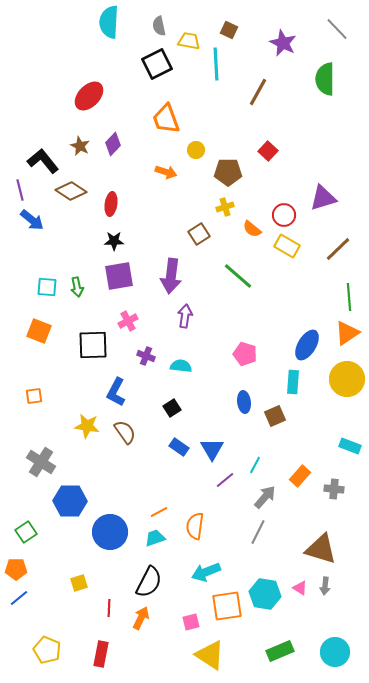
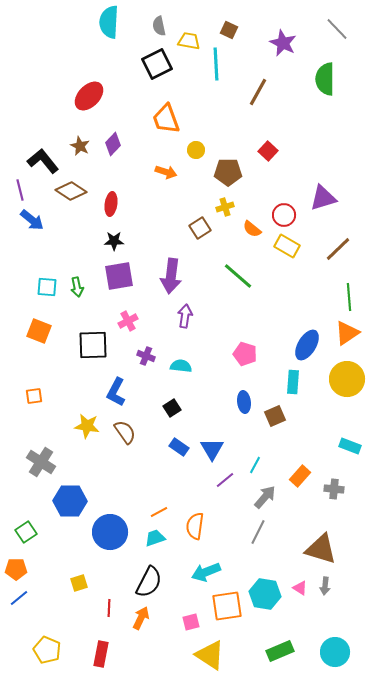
brown square at (199, 234): moved 1 px right, 6 px up
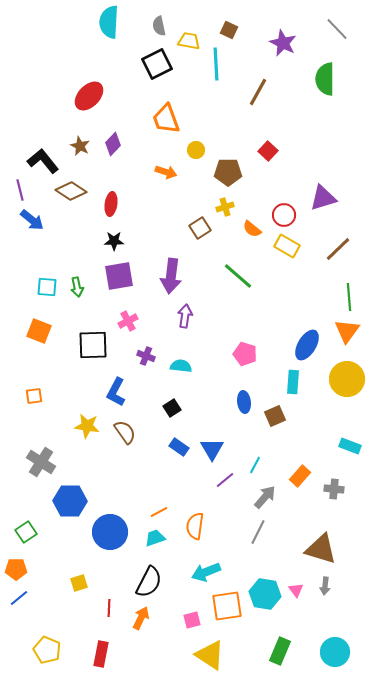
orange triangle at (347, 333): moved 2 px up; rotated 20 degrees counterclockwise
pink triangle at (300, 588): moved 4 px left, 2 px down; rotated 21 degrees clockwise
pink square at (191, 622): moved 1 px right, 2 px up
green rectangle at (280, 651): rotated 44 degrees counterclockwise
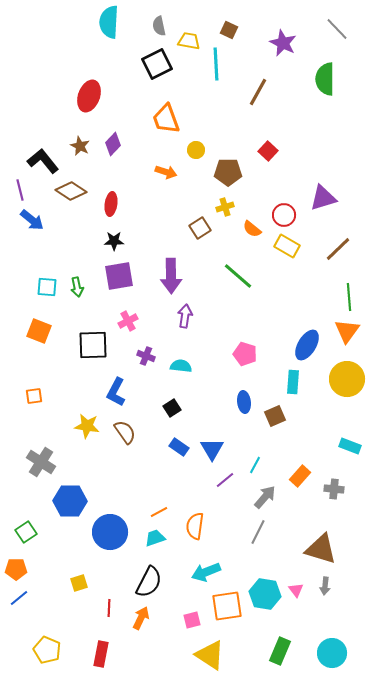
red ellipse at (89, 96): rotated 24 degrees counterclockwise
purple arrow at (171, 276): rotated 8 degrees counterclockwise
cyan circle at (335, 652): moved 3 px left, 1 px down
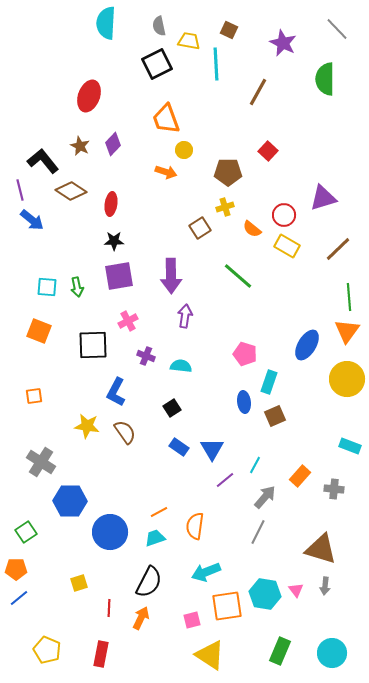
cyan semicircle at (109, 22): moved 3 px left, 1 px down
yellow circle at (196, 150): moved 12 px left
cyan rectangle at (293, 382): moved 24 px left; rotated 15 degrees clockwise
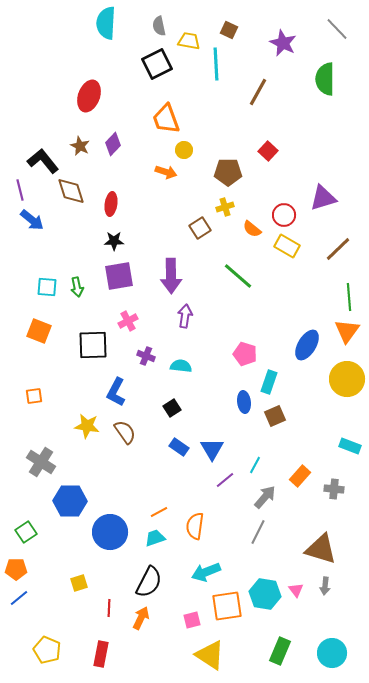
brown diamond at (71, 191): rotated 40 degrees clockwise
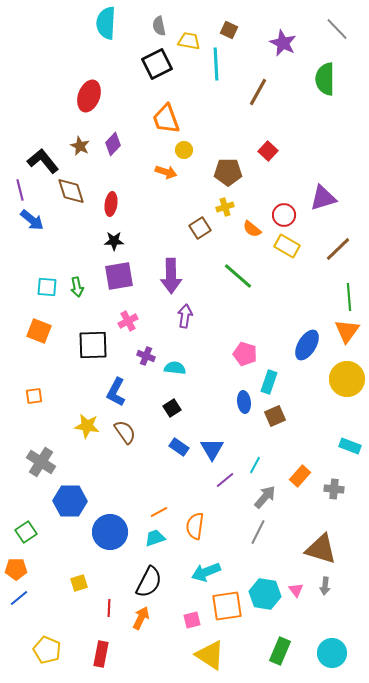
cyan semicircle at (181, 366): moved 6 px left, 2 px down
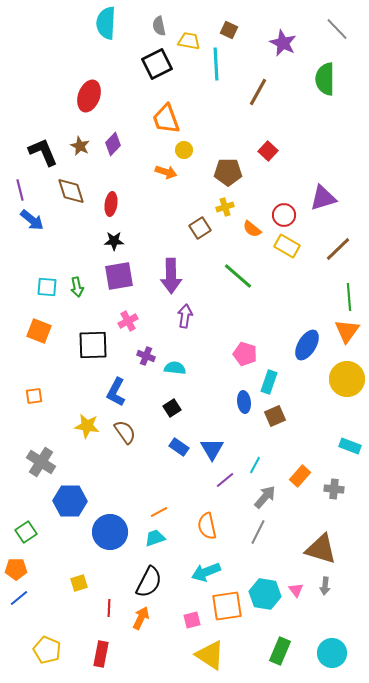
black L-shape at (43, 161): moved 9 px up; rotated 16 degrees clockwise
orange semicircle at (195, 526): moved 12 px right; rotated 20 degrees counterclockwise
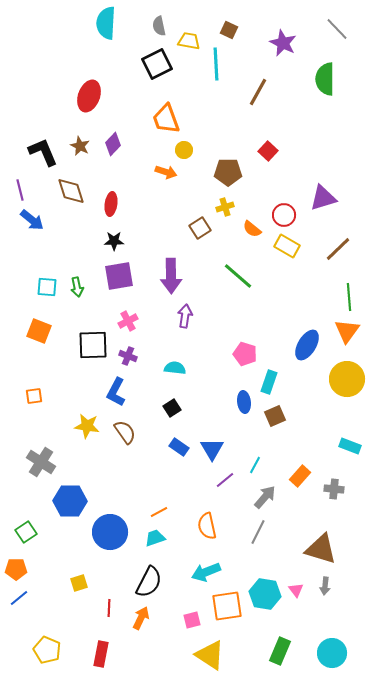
purple cross at (146, 356): moved 18 px left
